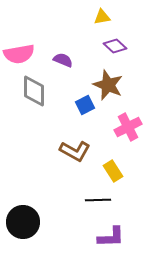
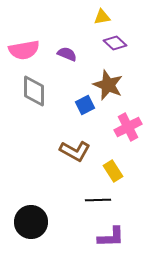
purple diamond: moved 3 px up
pink semicircle: moved 5 px right, 4 px up
purple semicircle: moved 4 px right, 6 px up
black circle: moved 8 px right
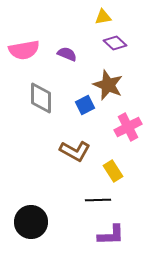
yellow triangle: moved 1 px right
gray diamond: moved 7 px right, 7 px down
purple L-shape: moved 2 px up
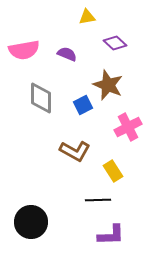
yellow triangle: moved 16 px left
blue square: moved 2 px left
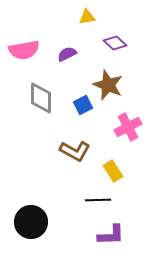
purple semicircle: rotated 48 degrees counterclockwise
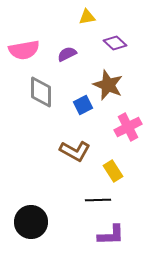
gray diamond: moved 6 px up
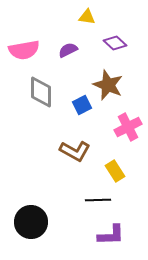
yellow triangle: rotated 18 degrees clockwise
purple semicircle: moved 1 px right, 4 px up
blue square: moved 1 px left
yellow rectangle: moved 2 px right
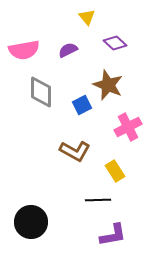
yellow triangle: rotated 42 degrees clockwise
purple L-shape: moved 2 px right; rotated 8 degrees counterclockwise
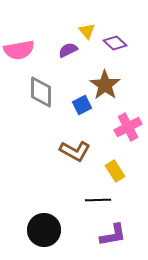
yellow triangle: moved 14 px down
pink semicircle: moved 5 px left
brown star: moved 3 px left; rotated 12 degrees clockwise
black circle: moved 13 px right, 8 px down
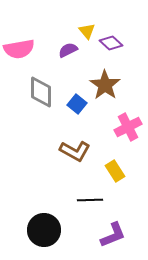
purple diamond: moved 4 px left
pink semicircle: moved 1 px up
blue square: moved 5 px left, 1 px up; rotated 24 degrees counterclockwise
black line: moved 8 px left
purple L-shape: rotated 12 degrees counterclockwise
